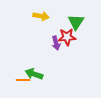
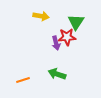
green arrow: moved 23 px right
orange line: rotated 16 degrees counterclockwise
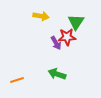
purple arrow: rotated 16 degrees counterclockwise
orange line: moved 6 px left
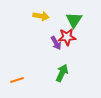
green triangle: moved 2 px left, 2 px up
green arrow: moved 5 px right, 1 px up; rotated 96 degrees clockwise
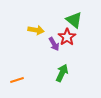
yellow arrow: moved 5 px left, 14 px down
green triangle: rotated 24 degrees counterclockwise
red star: rotated 30 degrees counterclockwise
purple arrow: moved 2 px left, 1 px down
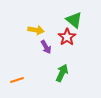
purple arrow: moved 8 px left, 3 px down
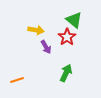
green arrow: moved 4 px right
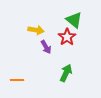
orange line: rotated 16 degrees clockwise
